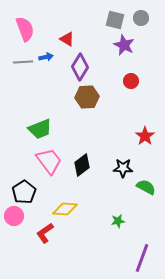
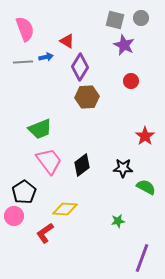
red triangle: moved 2 px down
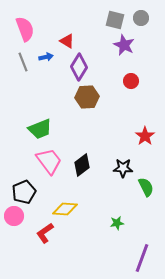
gray line: rotated 72 degrees clockwise
purple diamond: moved 1 px left
green semicircle: rotated 36 degrees clockwise
black pentagon: rotated 10 degrees clockwise
green star: moved 1 px left, 2 px down
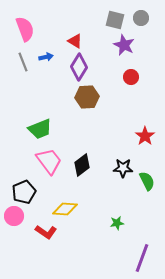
red triangle: moved 8 px right
red circle: moved 4 px up
green semicircle: moved 1 px right, 6 px up
red L-shape: moved 1 px right, 1 px up; rotated 110 degrees counterclockwise
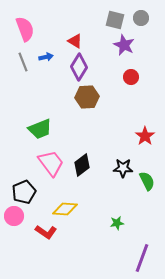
pink trapezoid: moved 2 px right, 2 px down
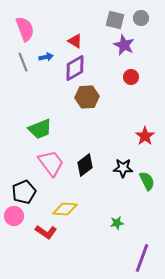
purple diamond: moved 4 px left, 1 px down; rotated 28 degrees clockwise
black diamond: moved 3 px right
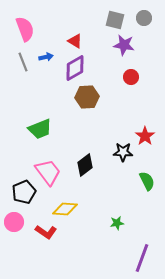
gray circle: moved 3 px right
purple star: rotated 15 degrees counterclockwise
pink trapezoid: moved 3 px left, 9 px down
black star: moved 16 px up
pink circle: moved 6 px down
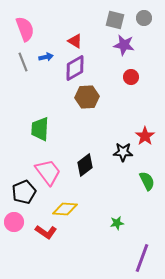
green trapezoid: rotated 115 degrees clockwise
